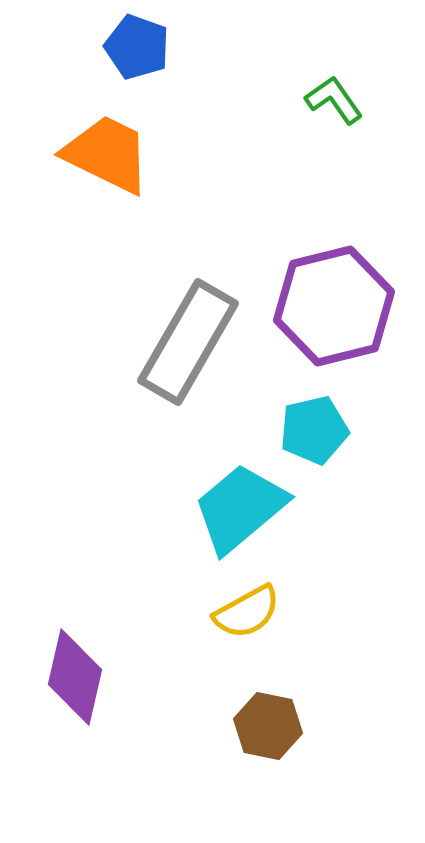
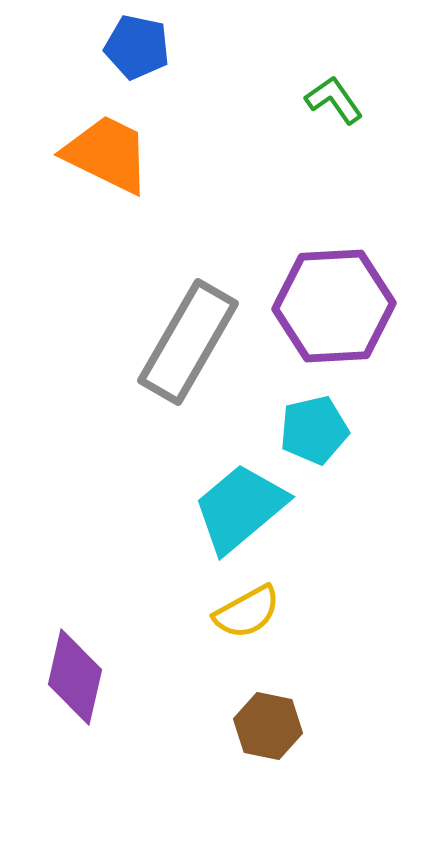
blue pentagon: rotated 8 degrees counterclockwise
purple hexagon: rotated 11 degrees clockwise
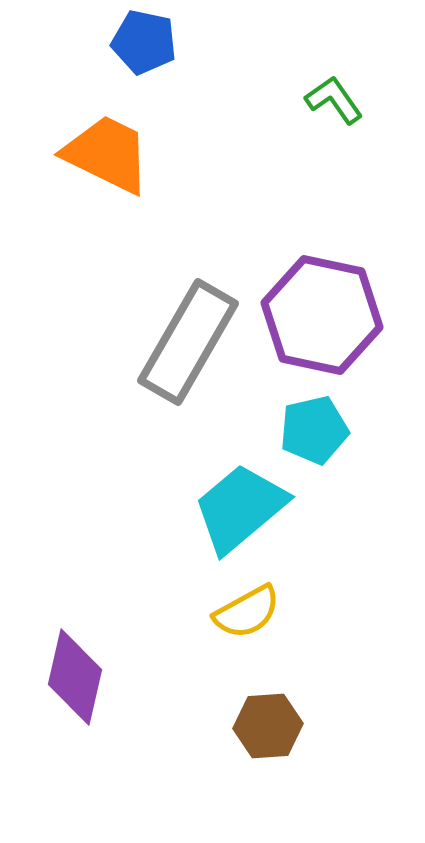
blue pentagon: moved 7 px right, 5 px up
purple hexagon: moved 12 px left, 9 px down; rotated 15 degrees clockwise
brown hexagon: rotated 16 degrees counterclockwise
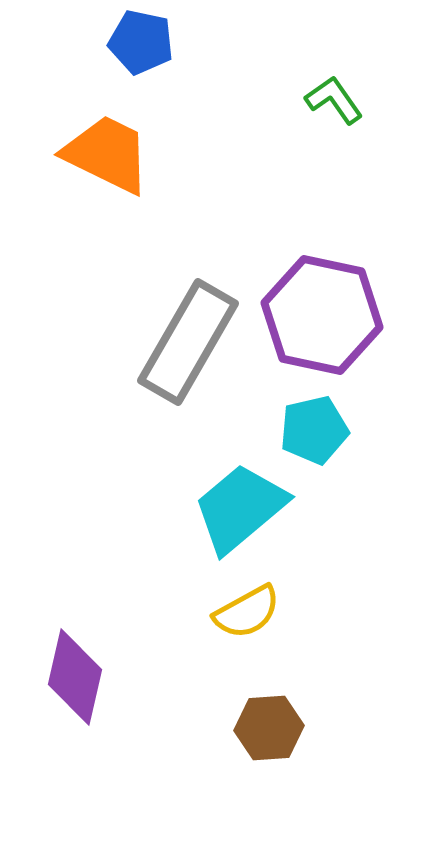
blue pentagon: moved 3 px left
brown hexagon: moved 1 px right, 2 px down
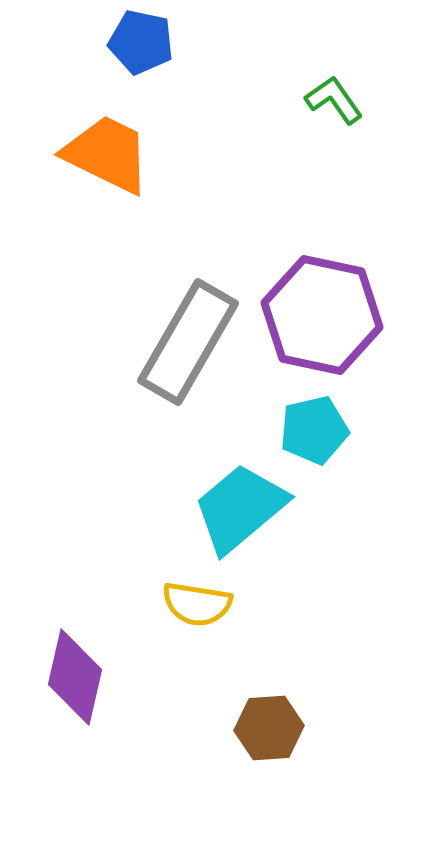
yellow semicircle: moved 50 px left, 8 px up; rotated 38 degrees clockwise
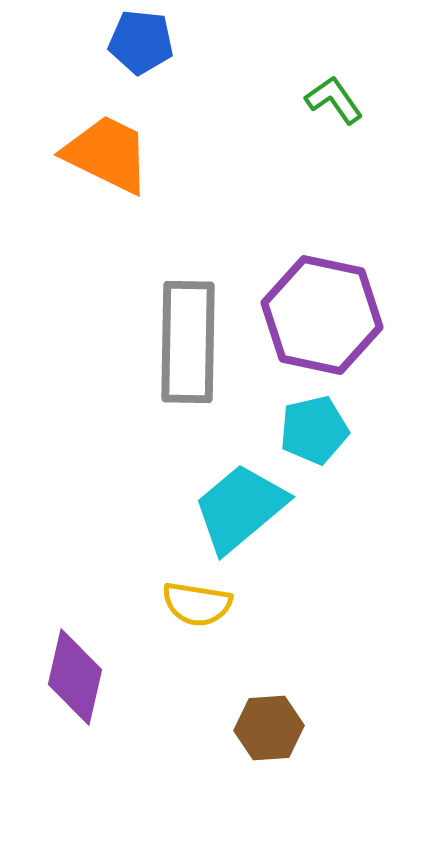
blue pentagon: rotated 6 degrees counterclockwise
gray rectangle: rotated 29 degrees counterclockwise
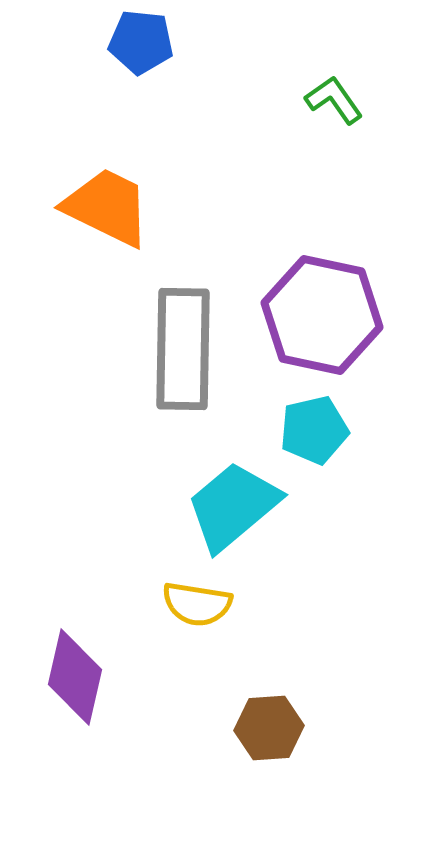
orange trapezoid: moved 53 px down
gray rectangle: moved 5 px left, 7 px down
cyan trapezoid: moved 7 px left, 2 px up
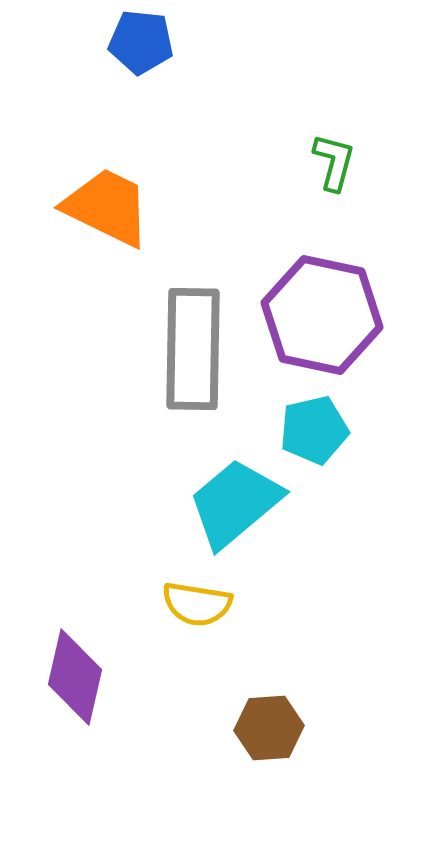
green L-shape: moved 62 px down; rotated 50 degrees clockwise
gray rectangle: moved 10 px right
cyan trapezoid: moved 2 px right, 3 px up
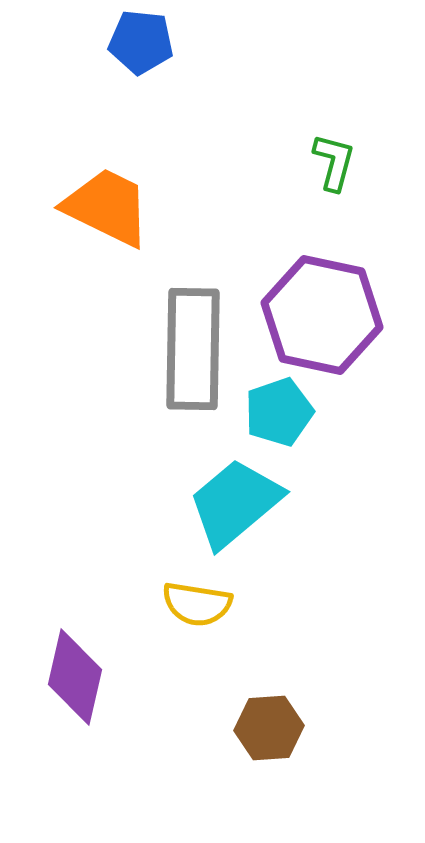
cyan pentagon: moved 35 px left, 18 px up; rotated 6 degrees counterclockwise
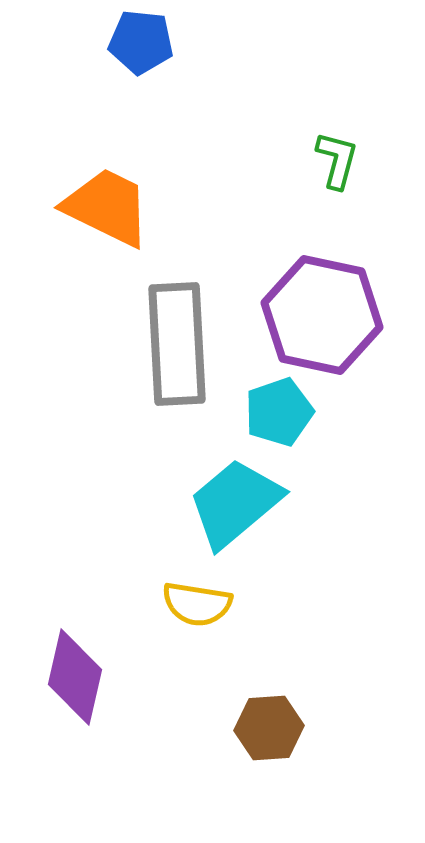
green L-shape: moved 3 px right, 2 px up
gray rectangle: moved 16 px left, 5 px up; rotated 4 degrees counterclockwise
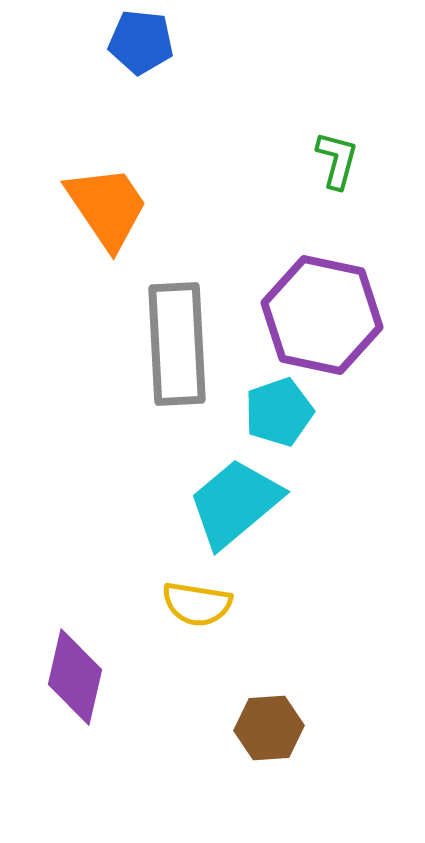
orange trapezoid: rotated 30 degrees clockwise
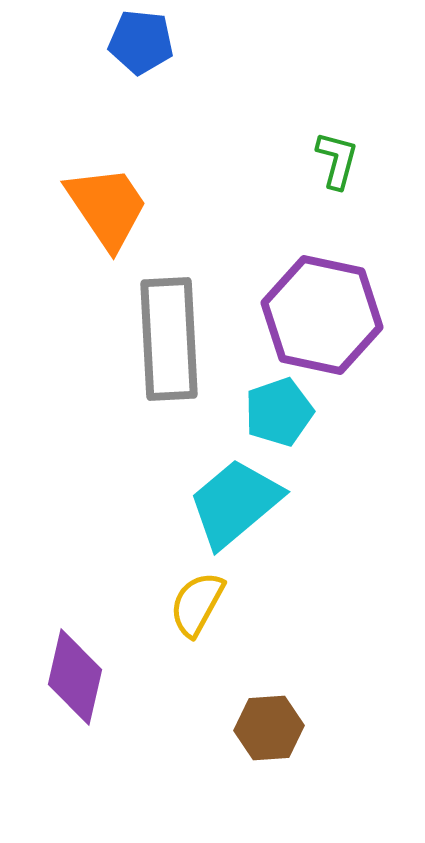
gray rectangle: moved 8 px left, 5 px up
yellow semicircle: rotated 110 degrees clockwise
